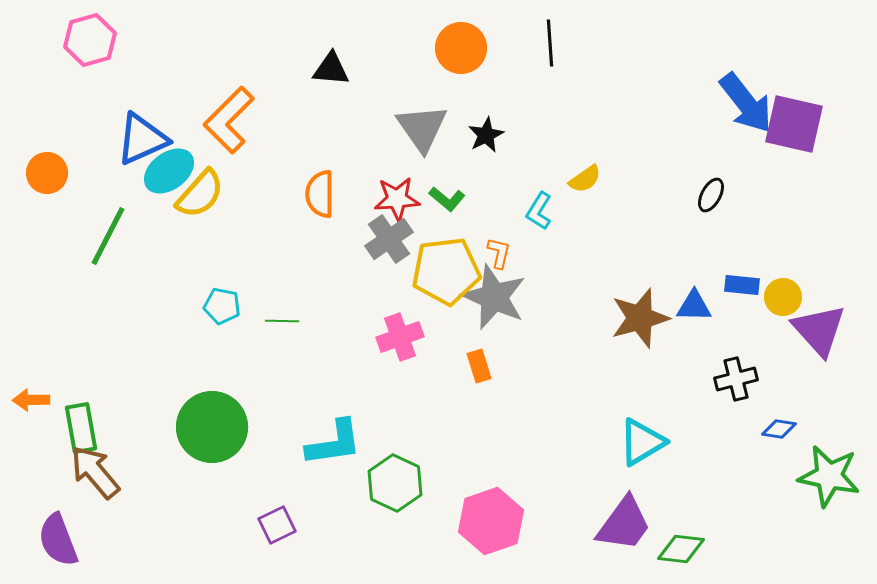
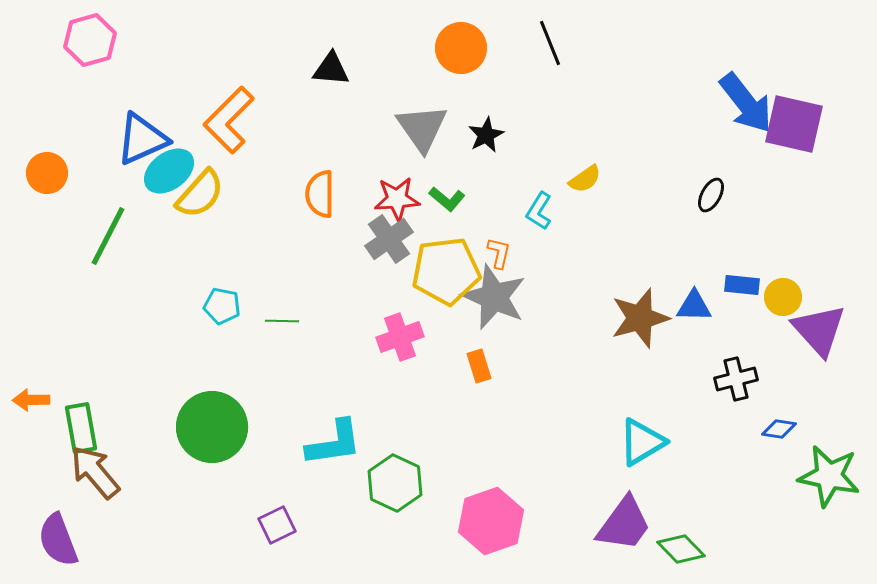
black line at (550, 43): rotated 18 degrees counterclockwise
green diamond at (681, 549): rotated 39 degrees clockwise
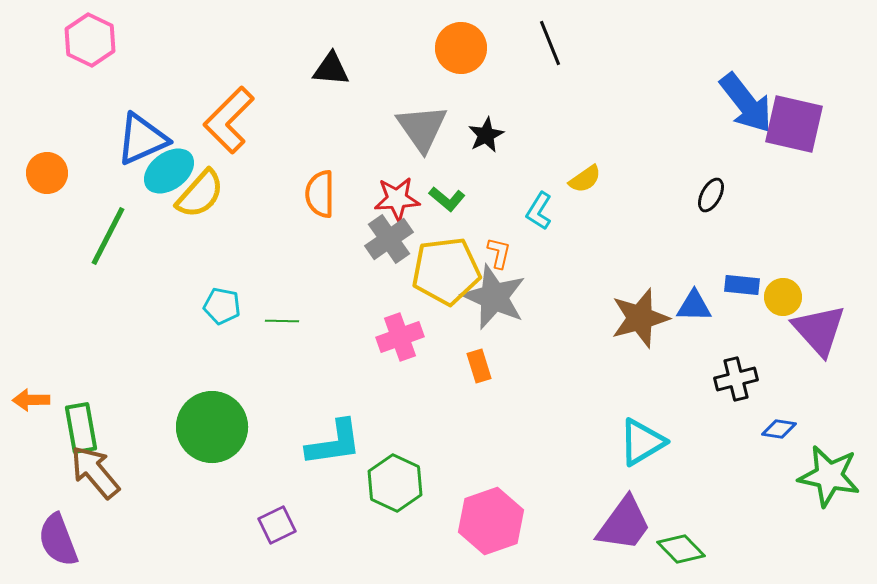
pink hexagon at (90, 40): rotated 18 degrees counterclockwise
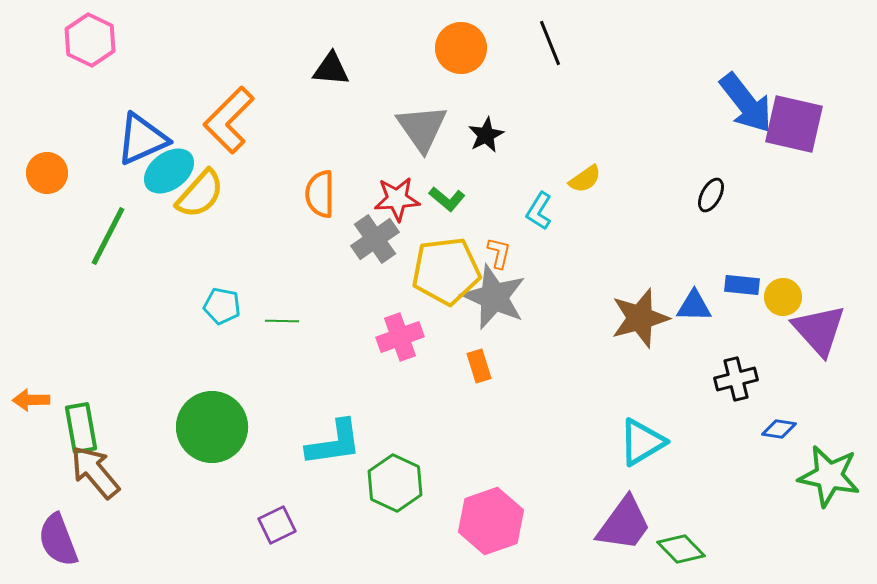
gray cross at (389, 239): moved 14 px left
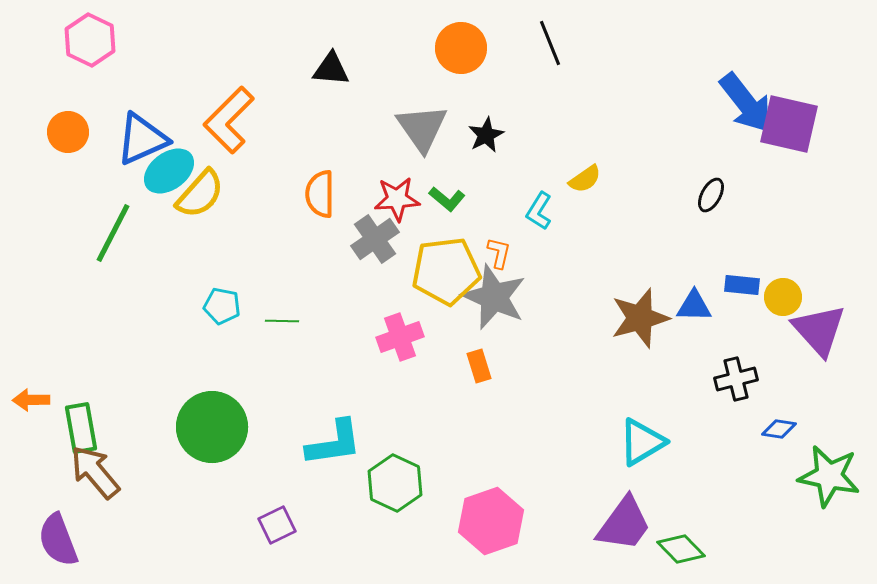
purple square at (794, 124): moved 5 px left
orange circle at (47, 173): moved 21 px right, 41 px up
green line at (108, 236): moved 5 px right, 3 px up
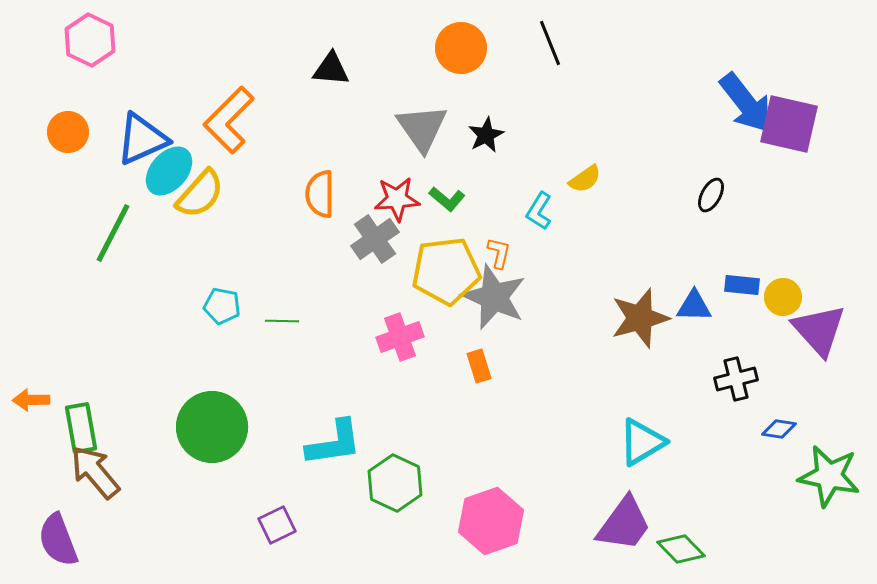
cyan ellipse at (169, 171): rotated 12 degrees counterclockwise
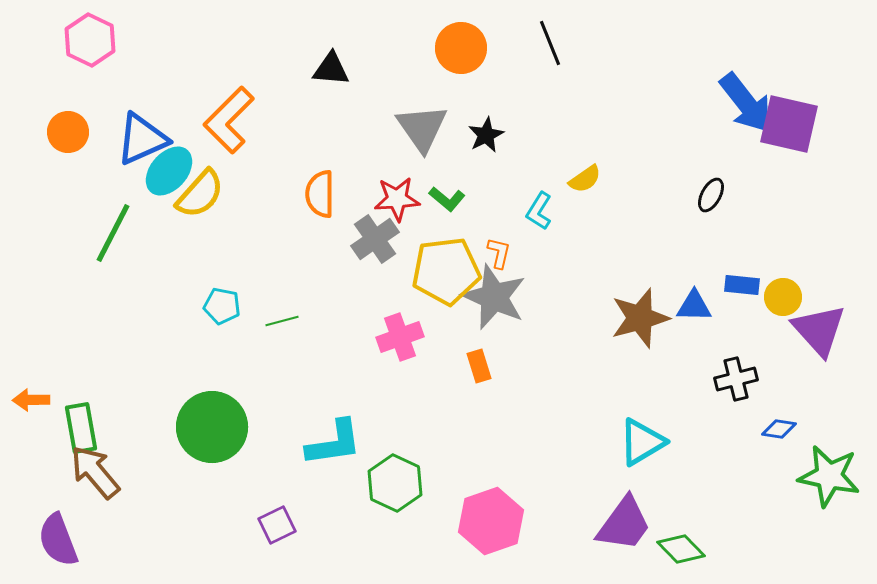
green line at (282, 321): rotated 16 degrees counterclockwise
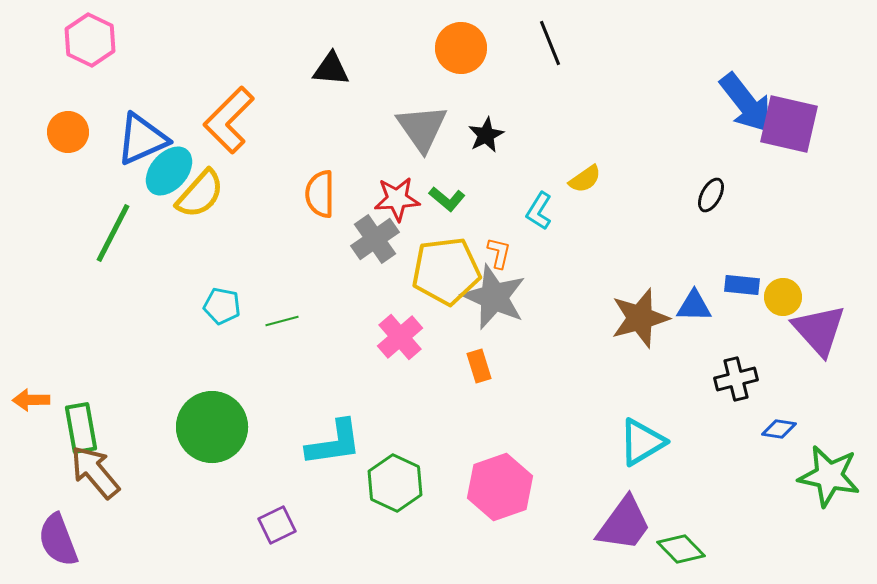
pink cross at (400, 337): rotated 21 degrees counterclockwise
pink hexagon at (491, 521): moved 9 px right, 34 px up
